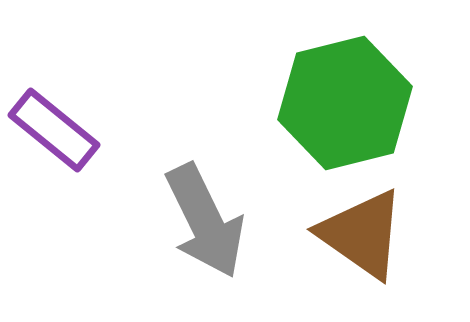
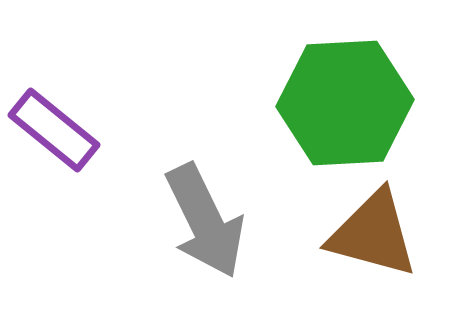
green hexagon: rotated 11 degrees clockwise
brown triangle: moved 11 px right; rotated 20 degrees counterclockwise
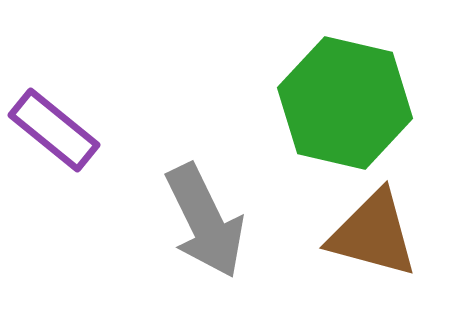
green hexagon: rotated 16 degrees clockwise
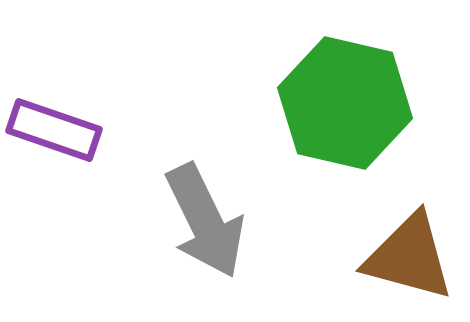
purple rectangle: rotated 20 degrees counterclockwise
brown triangle: moved 36 px right, 23 px down
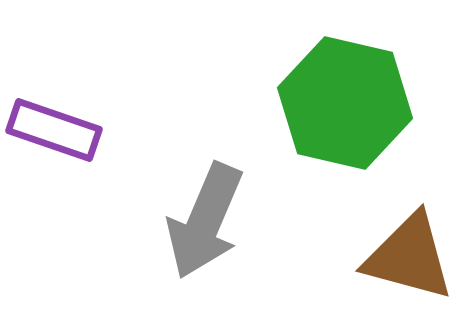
gray arrow: rotated 49 degrees clockwise
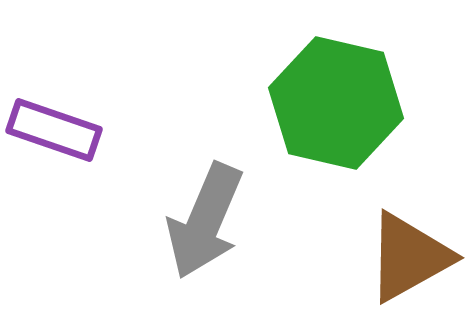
green hexagon: moved 9 px left
brown triangle: rotated 44 degrees counterclockwise
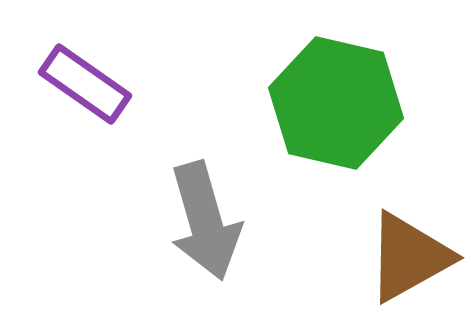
purple rectangle: moved 31 px right, 46 px up; rotated 16 degrees clockwise
gray arrow: rotated 39 degrees counterclockwise
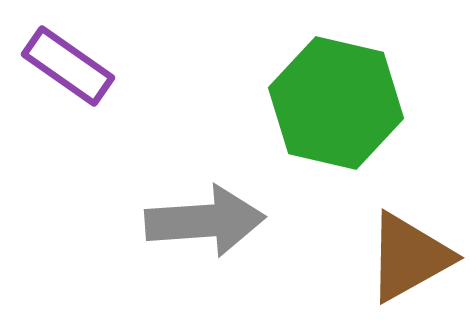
purple rectangle: moved 17 px left, 18 px up
gray arrow: rotated 78 degrees counterclockwise
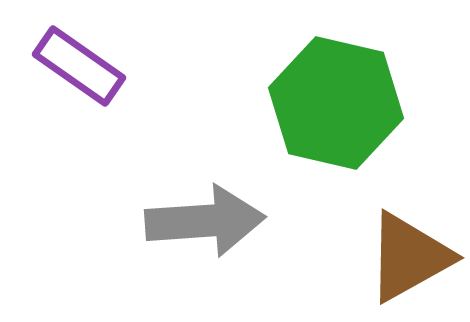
purple rectangle: moved 11 px right
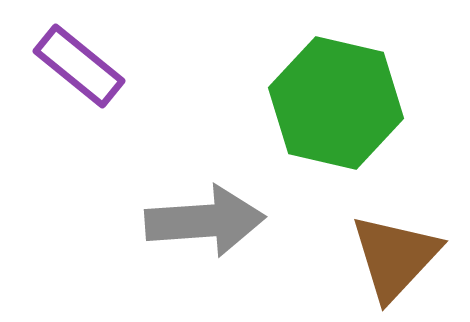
purple rectangle: rotated 4 degrees clockwise
brown triangle: moved 14 px left; rotated 18 degrees counterclockwise
